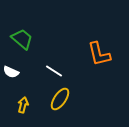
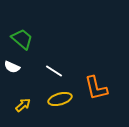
orange L-shape: moved 3 px left, 34 px down
white semicircle: moved 1 px right, 5 px up
yellow ellipse: rotated 40 degrees clockwise
yellow arrow: rotated 35 degrees clockwise
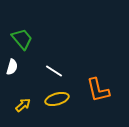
green trapezoid: rotated 10 degrees clockwise
white semicircle: rotated 98 degrees counterclockwise
orange L-shape: moved 2 px right, 2 px down
yellow ellipse: moved 3 px left
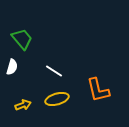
yellow arrow: rotated 21 degrees clockwise
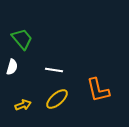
white line: moved 1 px up; rotated 24 degrees counterclockwise
yellow ellipse: rotated 25 degrees counterclockwise
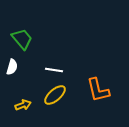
yellow ellipse: moved 2 px left, 4 px up
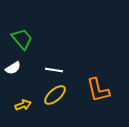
white semicircle: moved 1 px right, 1 px down; rotated 42 degrees clockwise
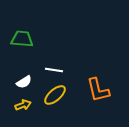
green trapezoid: rotated 45 degrees counterclockwise
white semicircle: moved 11 px right, 14 px down
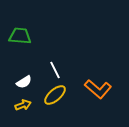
green trapezoid: moved 2 px left, 3 px up
white line: moved 1 px right; rotated 54 degrees clockwise
orange L-shape: moved 1 px up; rotated 36 degrees counterclockwise
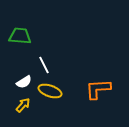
white line: moved 11 px left, 5 px up
orange L-shape: rotated 136 degrees clockwise
yellow ellipse: moved 5 px left, 4 px up; rotated 60 degrees clockwise
yellow arrow: rotated 28 degrees counterclockwise
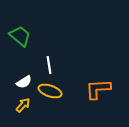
green trapezoid: rotated 35 degrees clockwise
white line: moved 5 px right; rotated 18 degrees clockwise
